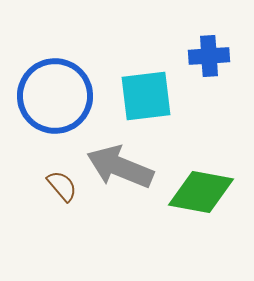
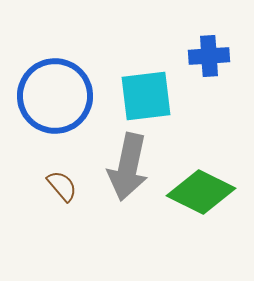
gray arrow: moved 8 px right; rotated 100 degrees counterclockwise
green diamond: rotated 16 degrees clockwise
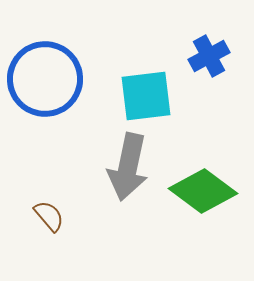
blue cross: rotated 24 degrees counterclockwise
blue circle: moved 10 px left, 17 px up
brown semicircle: moved 13 px left, 30 px down
green diamond: moved 2 px right, 1 px up; rotated 10 degrees clockwise
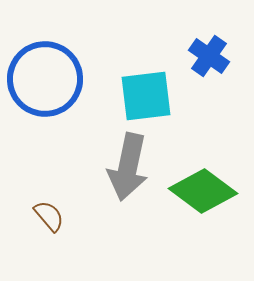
blue cross: rotated 27 degrees counterclockwise
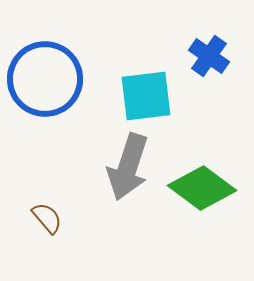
gray arrow: rotated 6 degrees clockwise
green diamond: moved 1 px left, 3 px up
brown semicircle: moved 2 px left, 2 px down
